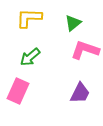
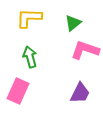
green arrow: rotated 115 degrees clockwise
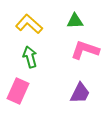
yellow L-shape: moved 6 px down; rotated 40 degrees clockwise
green triangle: moved 2 px right, 2 px up; rotated 36 degrees clockwise
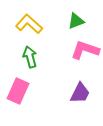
green triangle: moved 1 px right; rotated 18 degrees counterclockwise
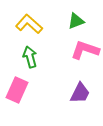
pink rectangle: moved 1 px left, 1 px up
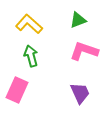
green triangle: moved 2 px right, 1 px up
pink L-shape: moved 1 px left, 1 px down
green arrow: moved 1 px right, 1 px up
purple trapezoid: rotated 50 degrees counterclockwise
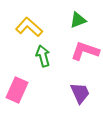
yellow L-shape: moved 3 px down
pink L-shape: moved 1 px right
green arrow: moved 12 px right
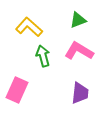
pink L-shape: moved 6 px left; rotated 12 degrees clockwise
purple trapezoid: rotated 30 degrees clockwise
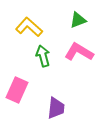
pink L-shape: moved 1 px down
purple trapezoid: moved 24 px left, 15 px down
